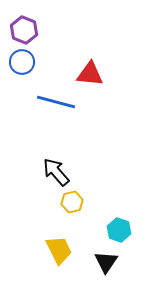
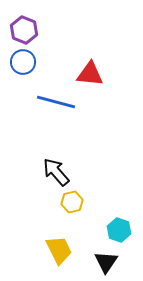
blue circle: moved 1 px right
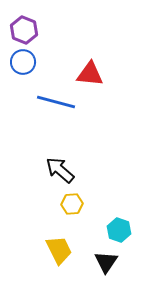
black arrow: moved 4 px right, 2 px up; rotated 8 degrees counterclockwise
yellow hexagon: moved 2 px down; rotated 10 degrees clockwise
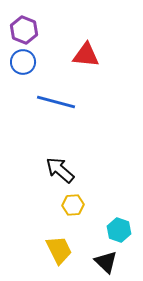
red triangle: moved 4 px left, 19 px up
yellow hexagon: moved 1 px right, 1 px down
black triangle: rotated 20 degrees counterclockwise
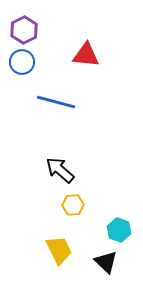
purple hexagon: rotated 12 degrees clockwise
blue circle: moved 1 px left
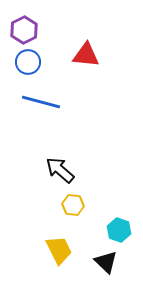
blue circle: moved 6 px right
blue line: moved 15 px left
yellow hexagon: rotated 10 degrees clockwise
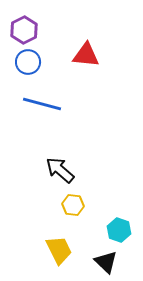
blue line: moved 1 px right, 2 px down
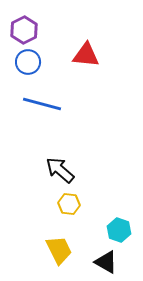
yellow hexagon: moved 4 px left, 1 px up
black triangle: rotated 15 degrees counterclockwise
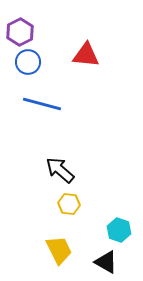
purple hexagon: moved 4 px left, 2 px down
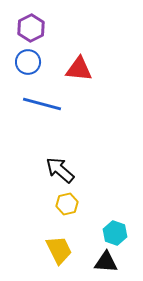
purple hexagon: moved 11 px right, 4 px up
red triangle: moved 7 px left, 14 px down
yellow hexagon: moved 2 px left; rotated 20 degrees counterclockwise
cyan hexagon: moved 4 px left, 3 px down
black triangle: rotated 25 degrees counterclockwise
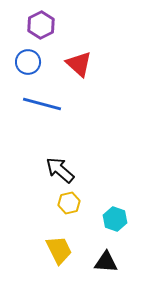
purple hexagon: moved 10 px right, 3 px up
red triangle: moved 5 px up; rotated 36 degrees clockwise
yellow hexagon: moved 2 px right, 1 px up
cyan hexagon: moved 14 px up
